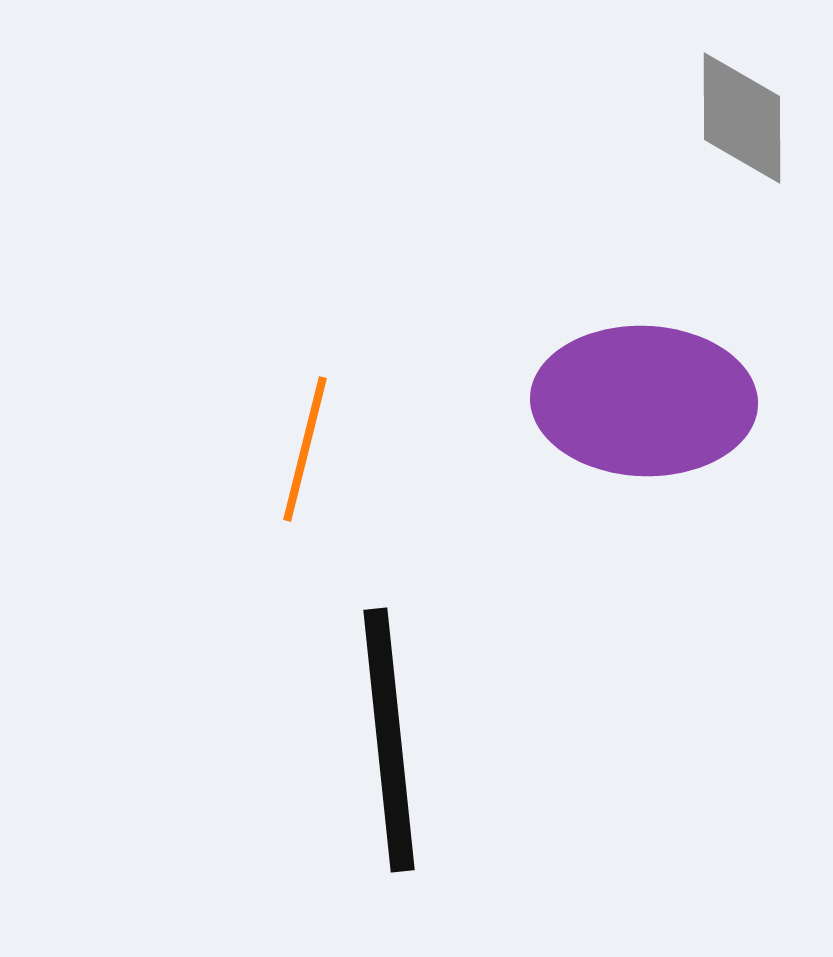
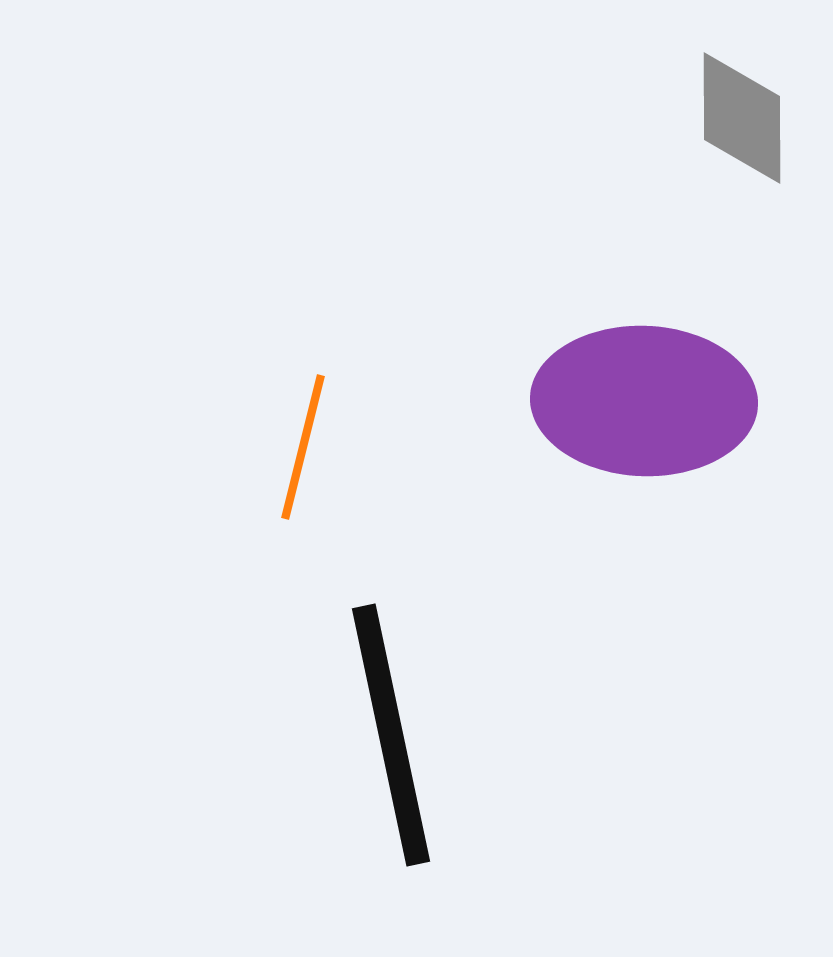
orange line: moved 2 px left, 2 px up
black line: moved 2 px right, 5 px up; rotated 6 degrees counterclockwise
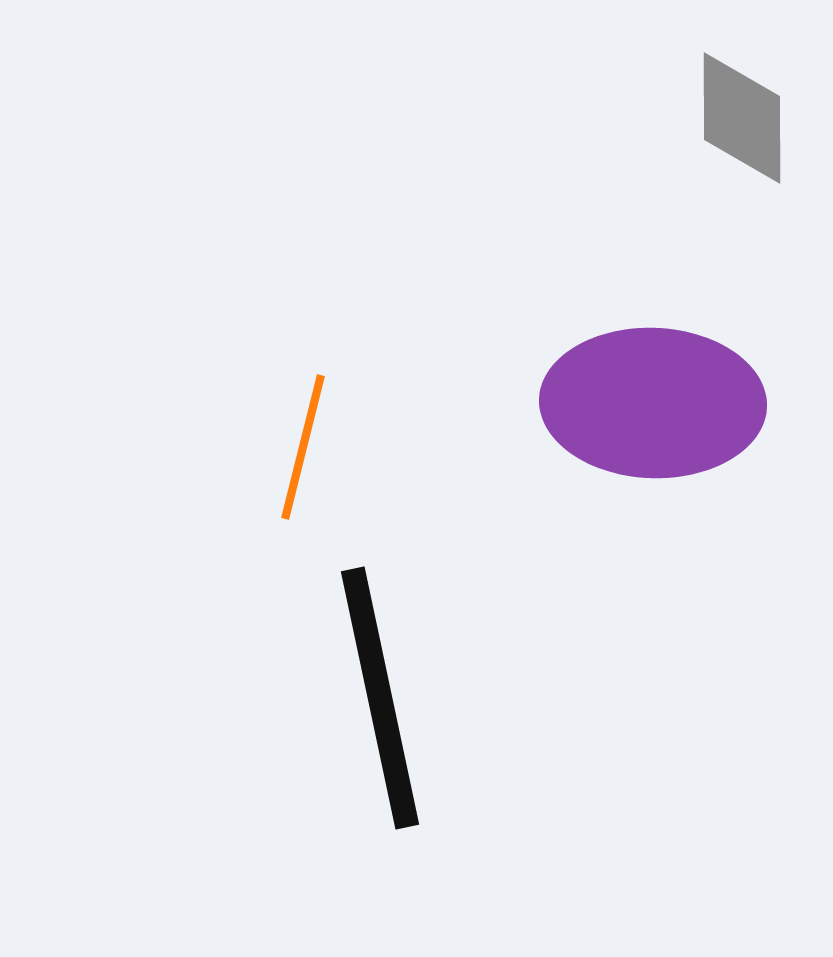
purple ellipse: moved 9 px right, 2 px down
black line: moved 11 px left, 37 px up
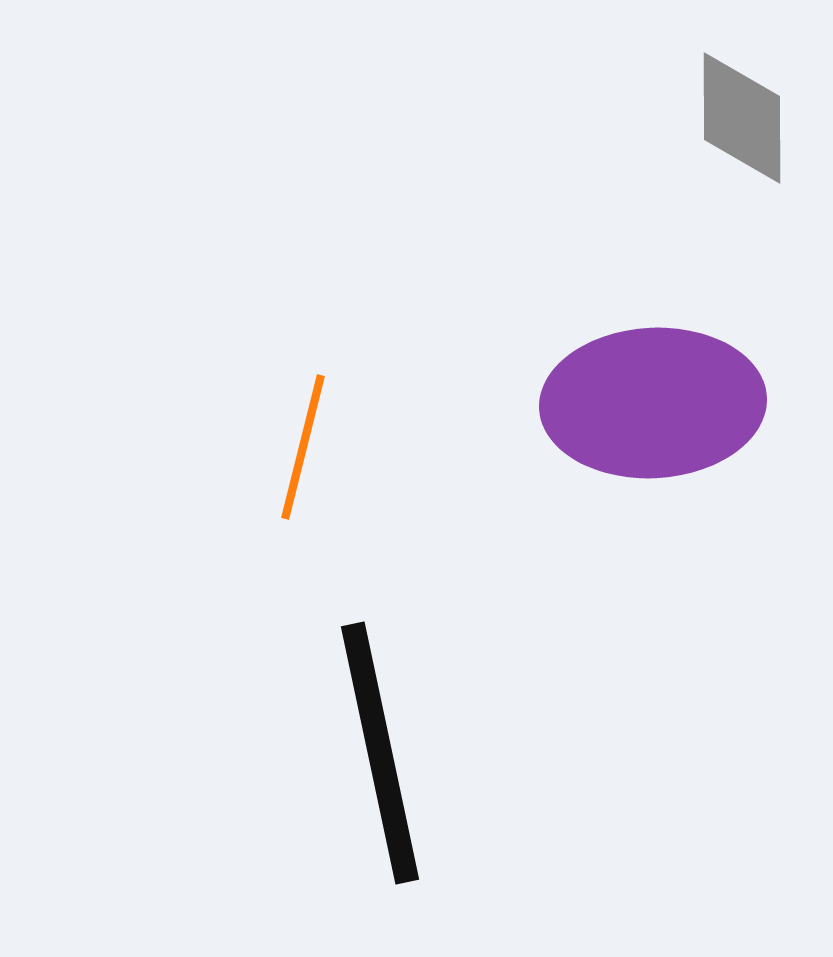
purple ellipse: rotated 5 degrees counterclockwise
black line: moved 55 px down
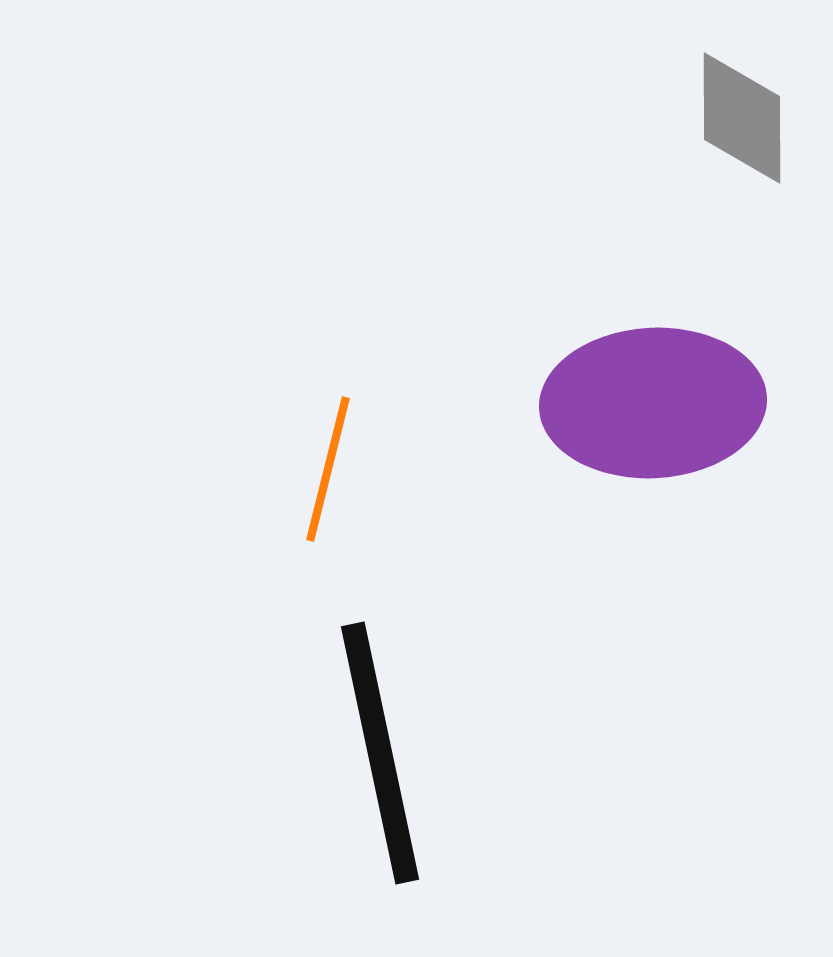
orange line: moved 25 px right, 22 px down
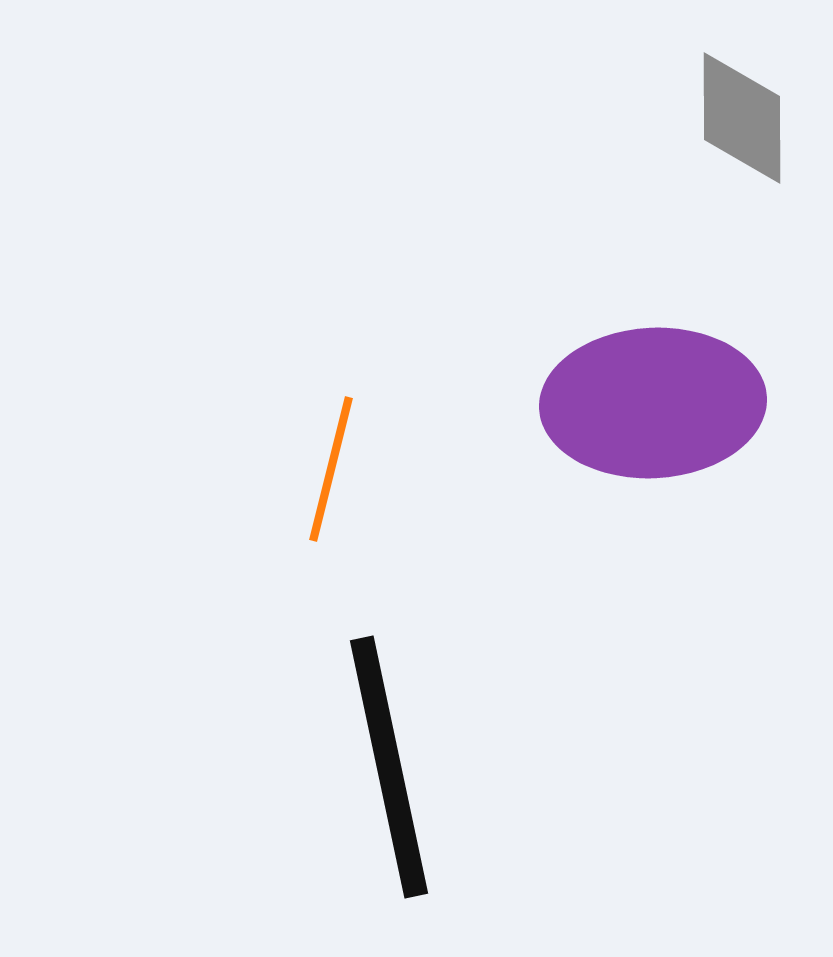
orange line: moved 3 px right
black line: moved 9 px right, 14 px down
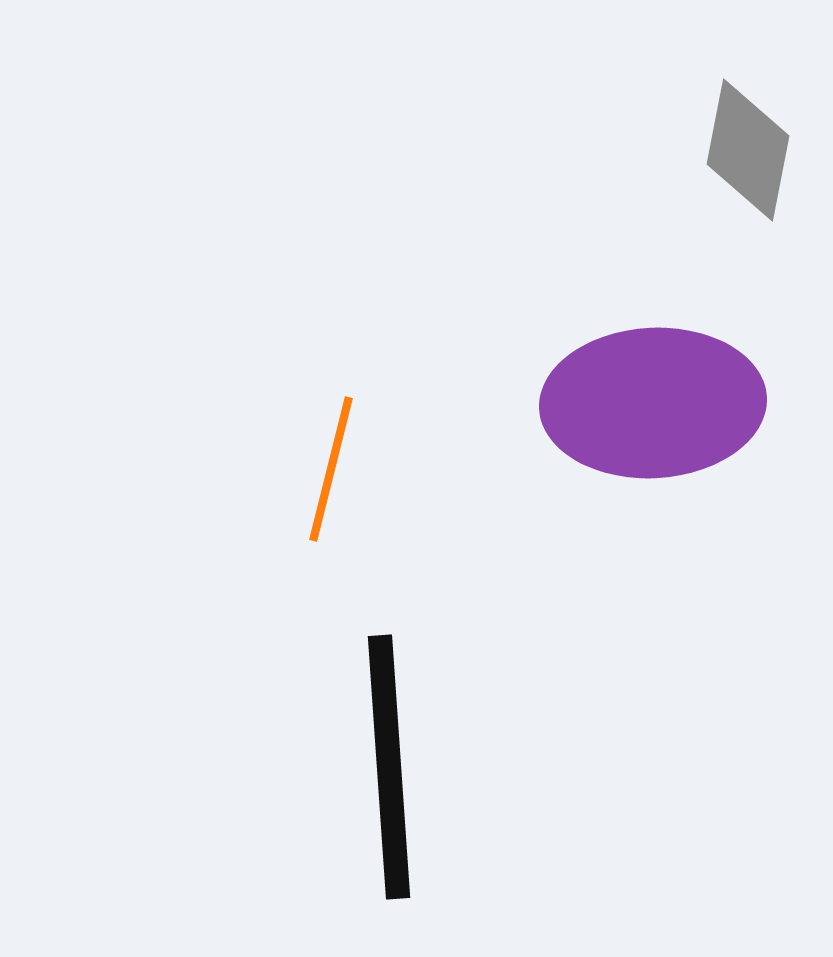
gray diamond: moved 6 px right, 32 px down; rotated 11 degrees clockwise
black line: rotated 8 degrees clockwise
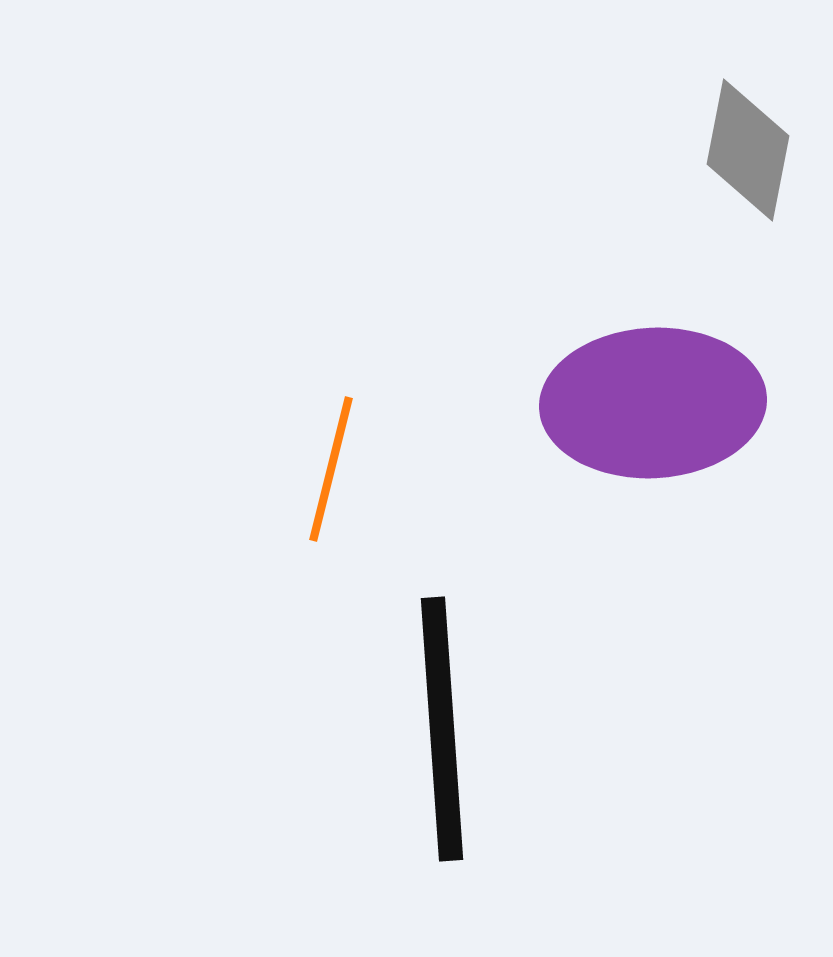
black line: moved 53 px right, 38 px up
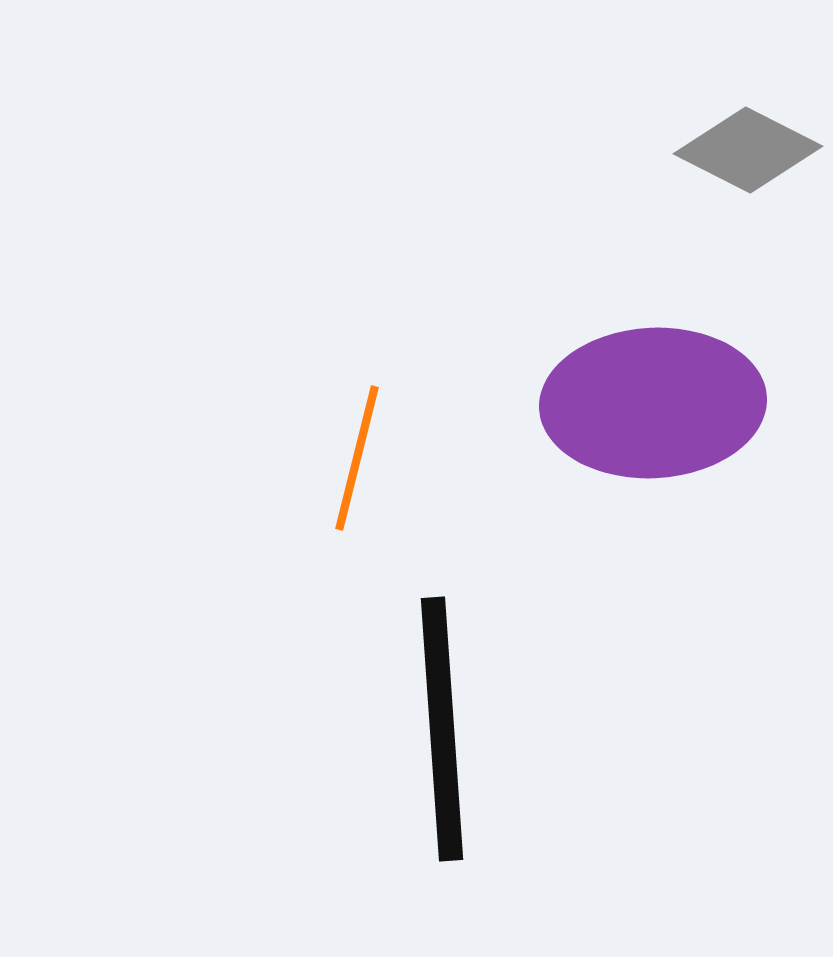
gray diamond: rotated 74 degrees counterclockwise
orange line: moved 26 px right, 11 px up
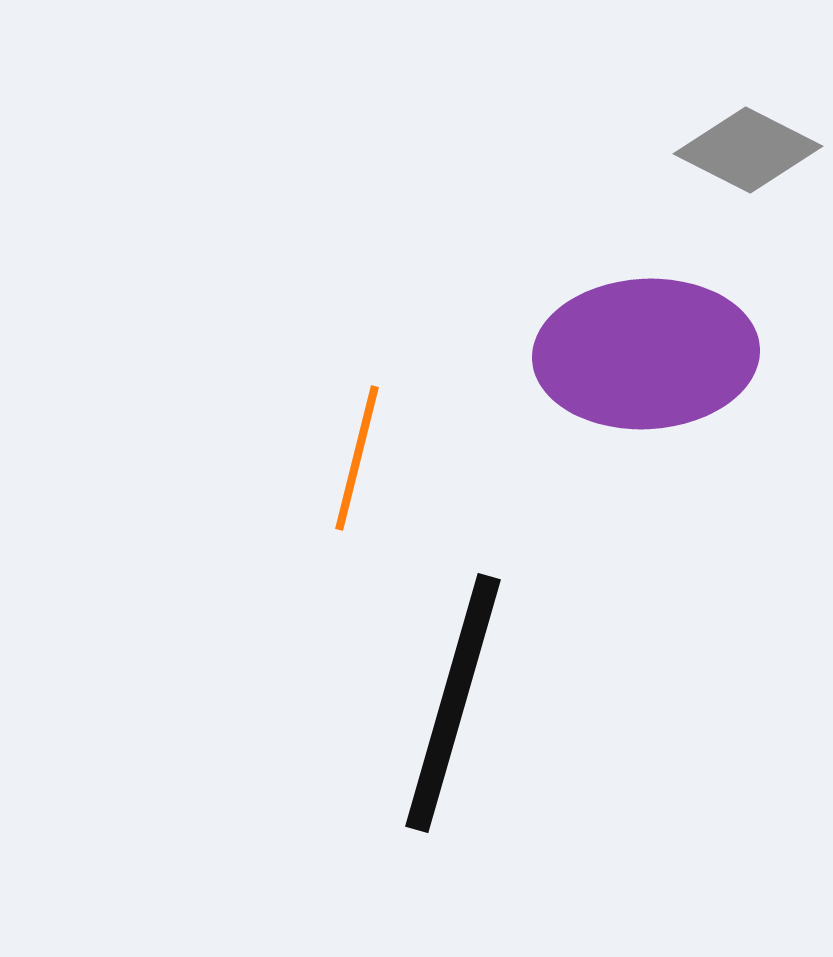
purple ellipse: moved 7 px left, 49 px up
black line: moved 11 px right, 26 px up; rotated 20 degrees clockwise
